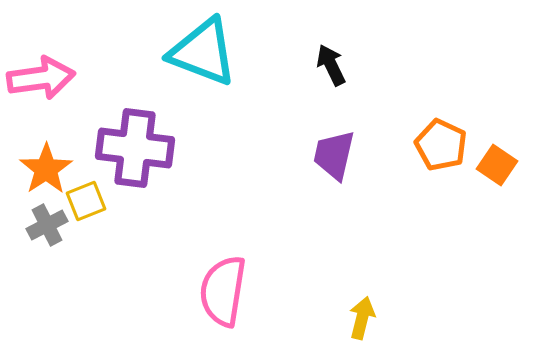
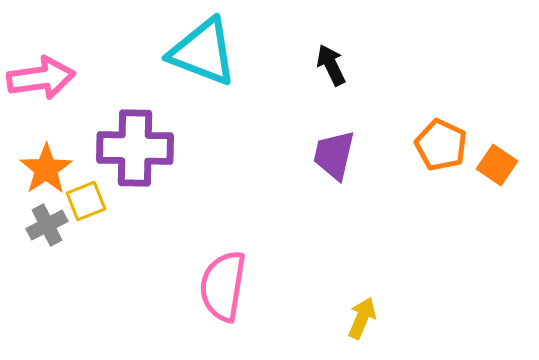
purple cross: rotated 6 degrees counterclockwise
pink semicircle: moved 5 px up
yellow arrow: rotated 9 degrees clockwise
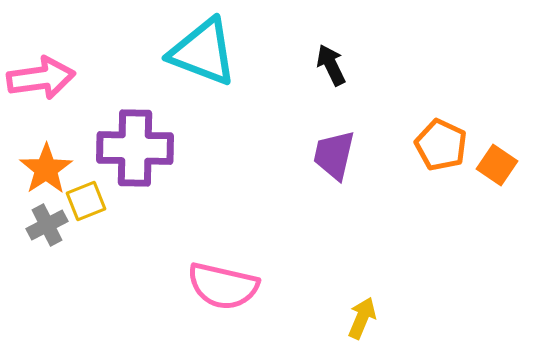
pink semicircle: rotated 86 degrees counterclockwise
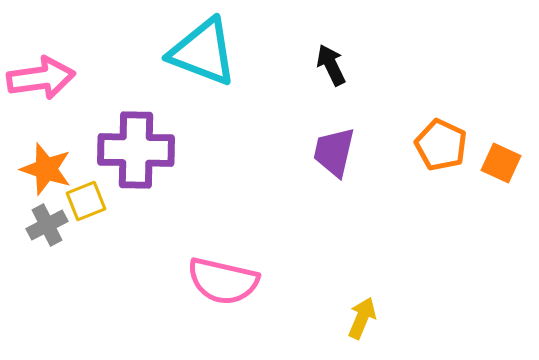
purple cross: moved 1 px right, 2 px down
purple trapezoid: moved 3 px up
orange square: moved 4 px right, 2 px up; rotated 9 degrees counterclockwise
orange star: rotated 20 degrees counterclockwise
pink semicircle: moved 5 px up
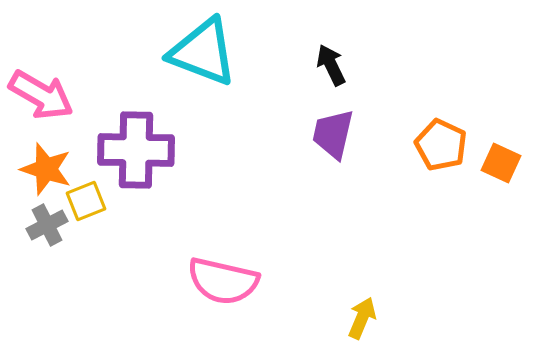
pink arrow: moved 17 px down; rotated 38 degrees clockwise
purple trapezoid: moved 1 px left, 18 px up
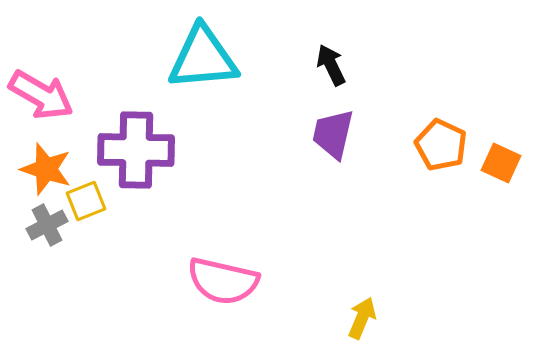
cyan triangle: moved 6 px down; rotated 26 degrees counterclockwise
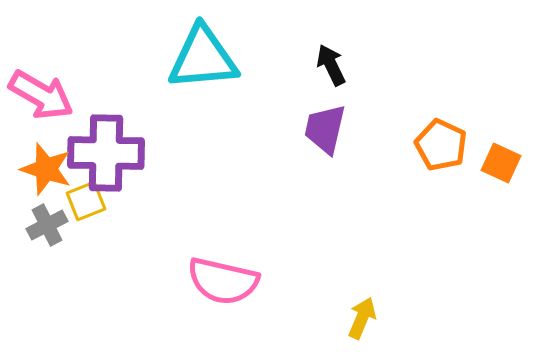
purple trapezoid: moved 8 px left, 5 px up
purple cross: moved 30 px left, 3 px down
